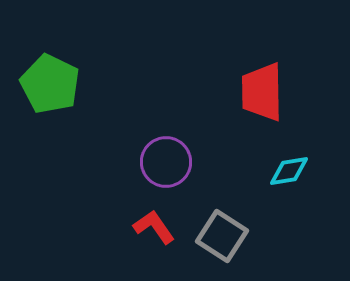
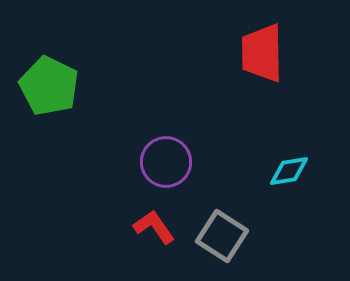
green pentagon: moved 1 px left, 2 px down
red trapezoid: moved 39 px up
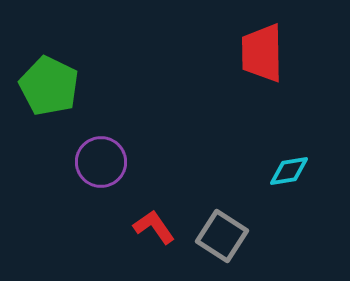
purple circle: moved 65 px left
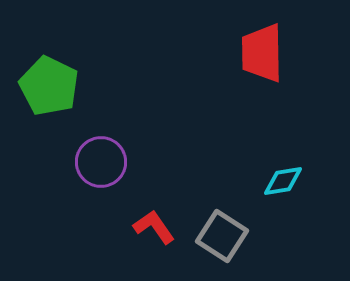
cyan diamond: moved 6 px left, 10 px down
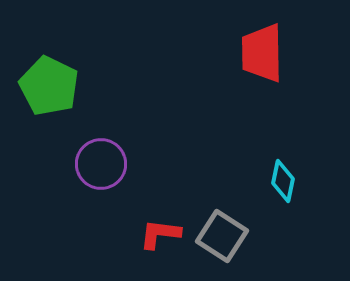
purple circle: moved 2 px down
cyan diamond: rotated 69 degrees counterclockwise
red L-shape: moved 6 px right, 7 px down; rotated 48 degrees counterclockwise
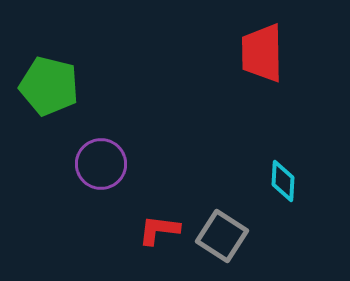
green pentagon: rotated 12 degrees counterclockwise
cyan diamond: rotated 9 degrees counterclockwise
red L-shape: moved 1 px left, 4 px up
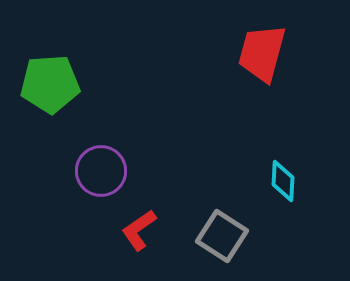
red trapezoid: rotated 16 degrees clockwise
green pentagon: moved 1 px right, 2 px up; rotated 18 degrees counterclockwise
purple circle: moved 7 px down
red L-shape: moved 20 px left; rotated 42 degrees counterclockwise
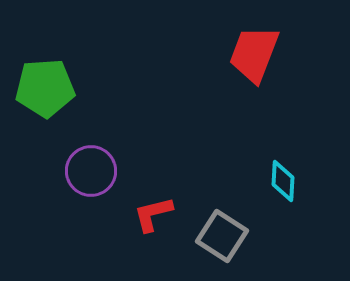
red trapezoid: moved 8 px left, 1 px down; rotated 6 degrees clockwise
green pentagon: moved 5 px left, 4 px down
purple circle: moved 10 px left
red L-shape: moved 14 px right, 16 px up; rotated 21 degrees clockwise
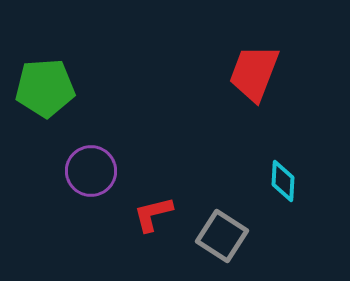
red trapezoid: moved 19 px down
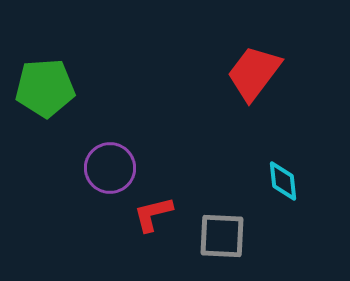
red trapezoid: rotated 16 degrees clockwise
purple circle: moved 19 px right, 3 px up
cyan diamond: rotated 9 degrees counterclockwise
gray square: rotated 30 degrees counterclockwise
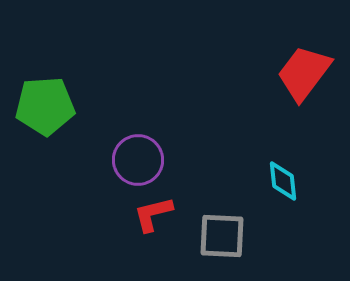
red trapezoid: moved 50 px right
green pentagon: moved 18 px down
purple circle: moved 28 px right, 8 px up
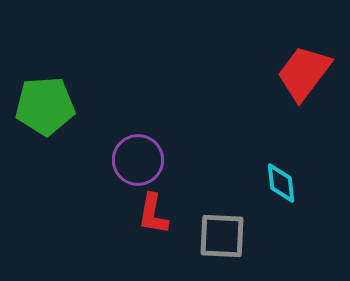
cyan diamond: moved 2 px left, 2 px down
red L-shape: rotated 66 degrees counterclockwise
